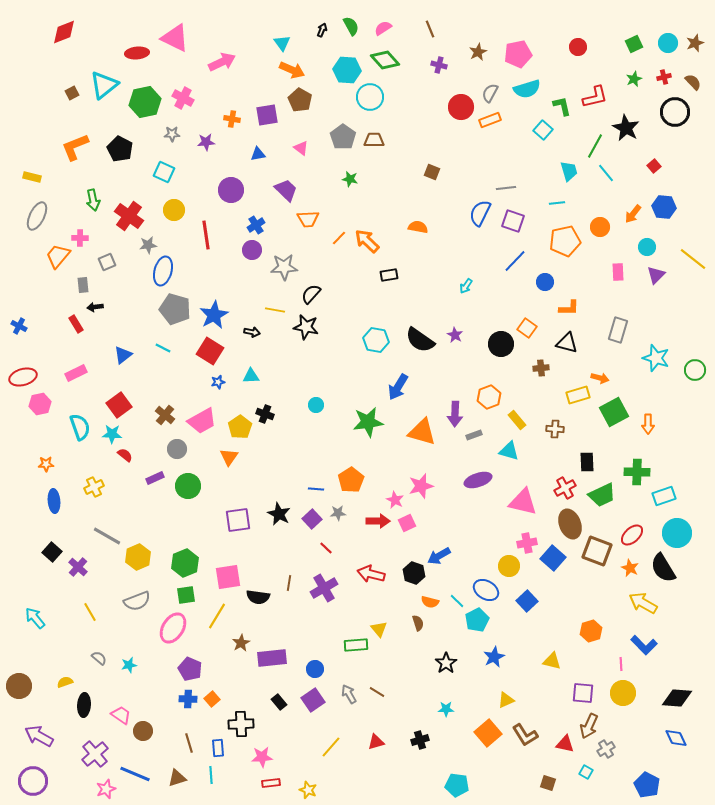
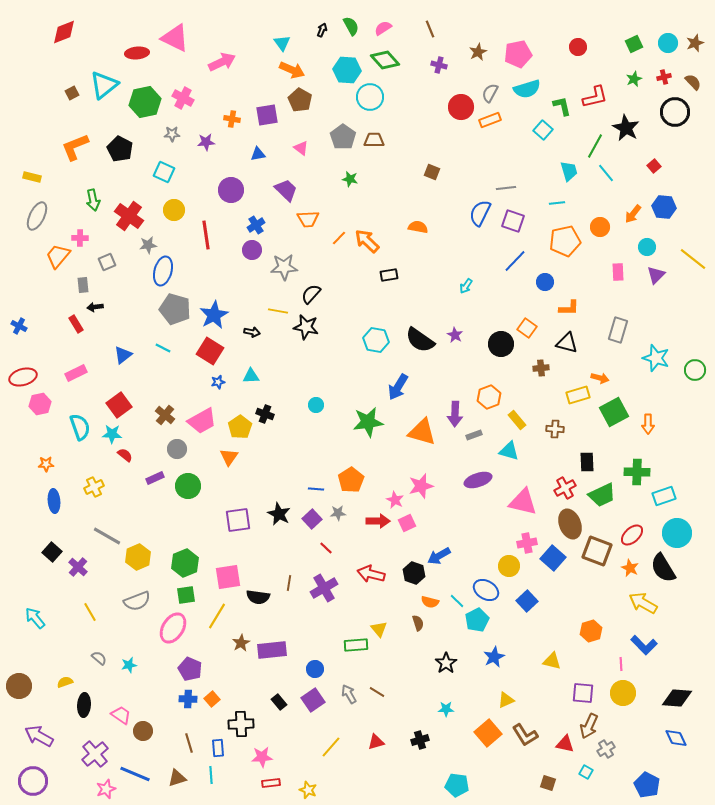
yellow line at (275, 310): moved 3 px right, 1 px down
purple rectangle at (272, 658): moved 8 px up
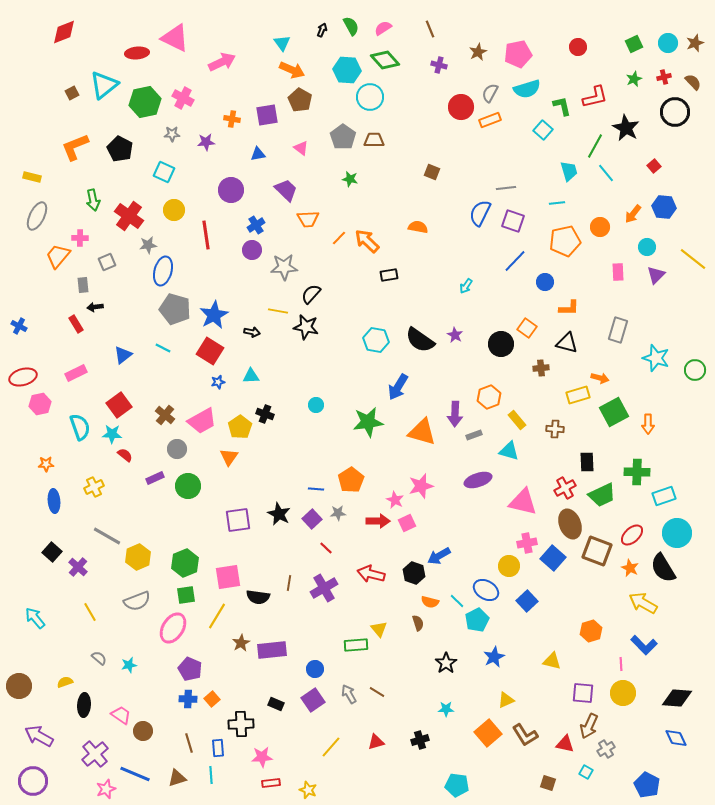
black rectangle at (279, 702): moved 3 px left, 2 px down; rotated 28 degrees counterclockwise
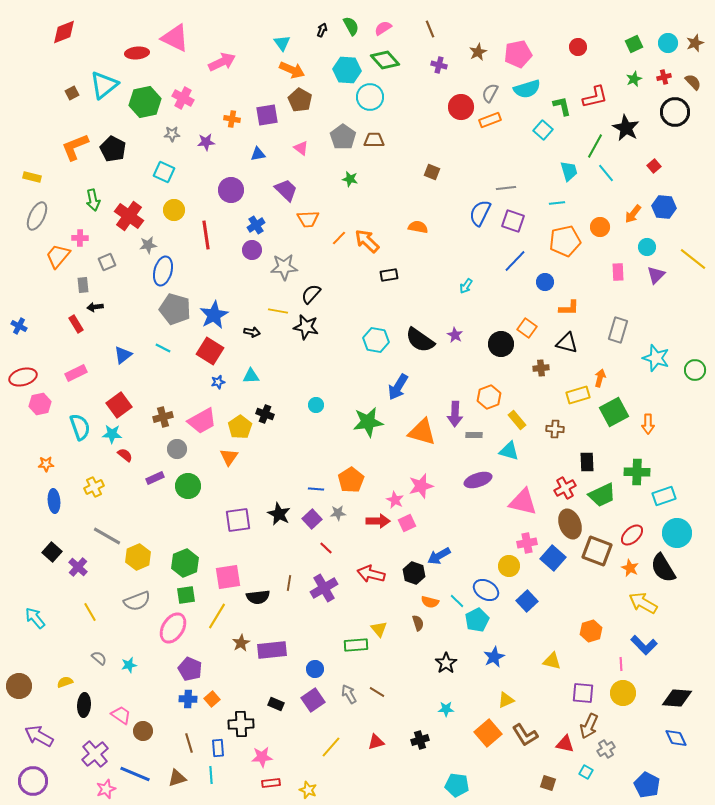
black pentagon at (120, 149): moved 7 px left
orange arrow at (600, 378): rotated 90 degrees counterclockwise
brown cross at (165, 415): moved 2 px left, 2 px down; rotated 36 degrees clockwise
gray rectangle at (474, 435): rotated 21 degrees clockwise
black semicircle at (258, 597): rotated 15 degrees counterclockwise
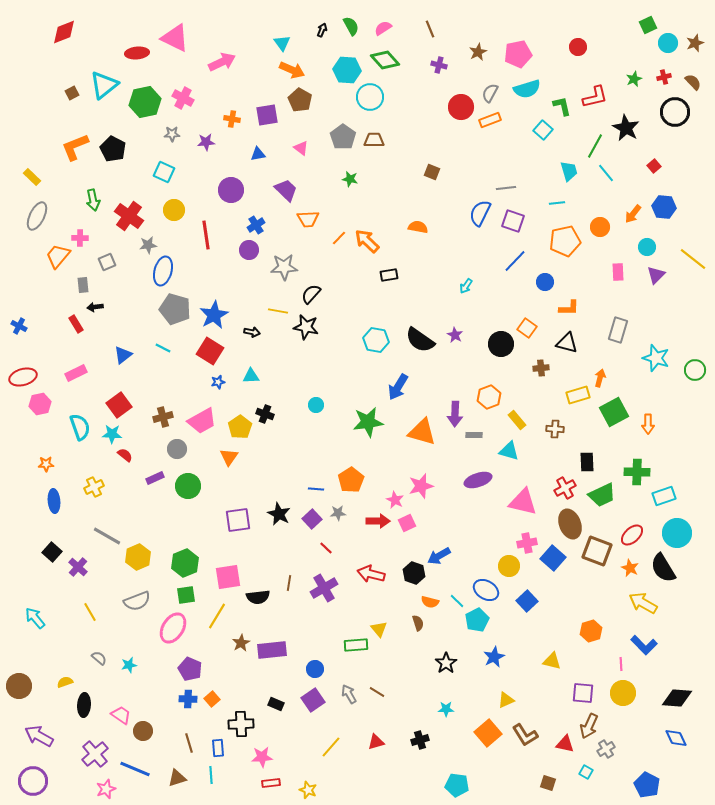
green square at (634, 44): moved 14 px right, 19 px up
yellow rectangle at (32, 177): rotated 30 degrees clockwise
purple circle at (252, 250): moved 3 px left
blue line at (135, 774): moved 5 px up
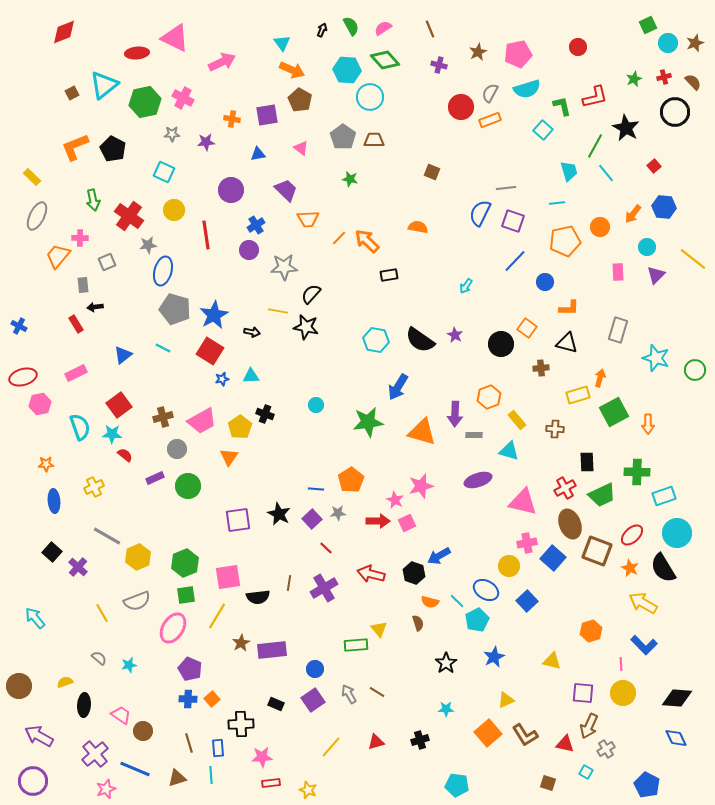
blue star at (218, 382): moved 4 px right, 3 px up
yellow line at (90, 612): moved 12 px right, 1 px down
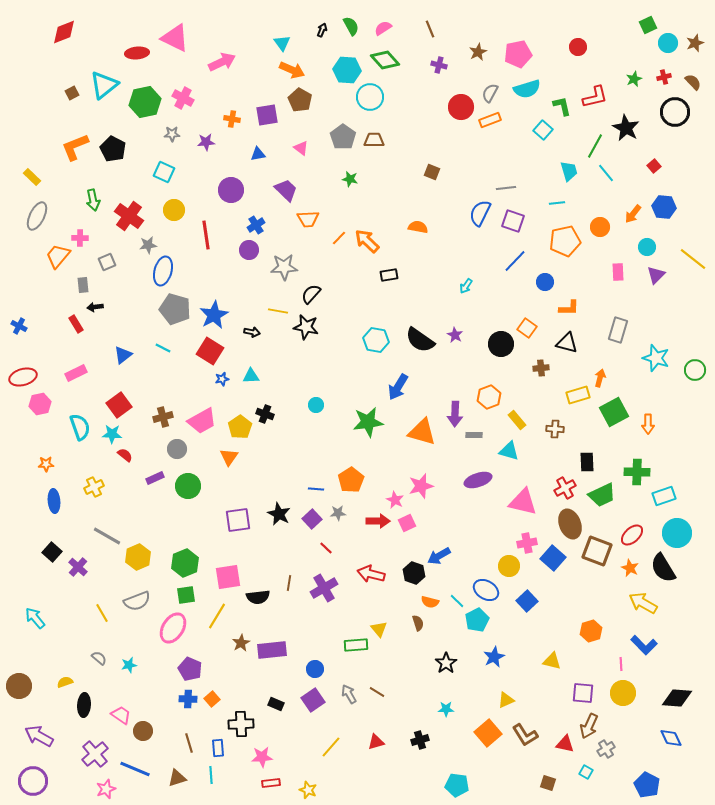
blue diamond at (676, 738): moved 5 px left
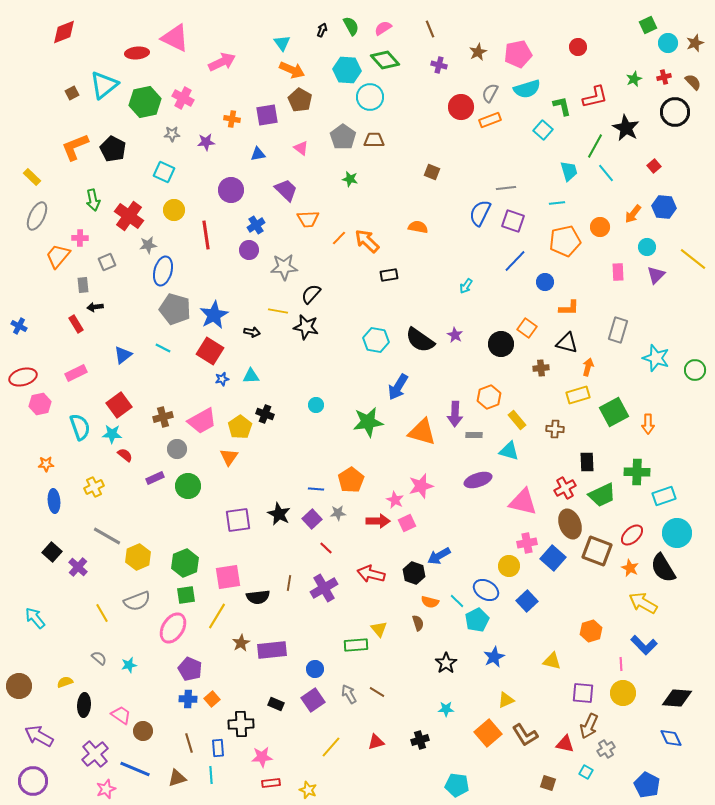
orange arrow at (600, 378): moved 12 px left, 11 px up
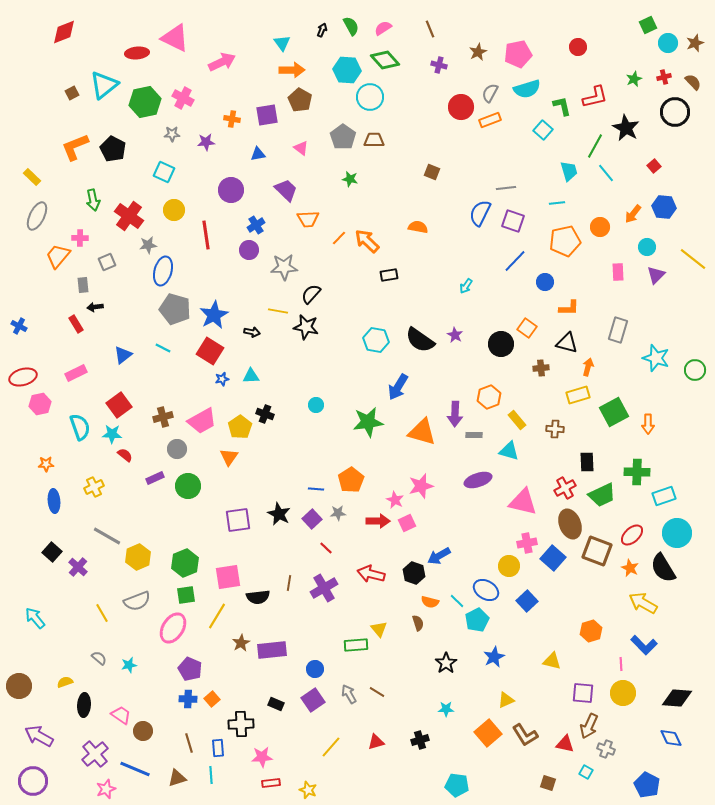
orange arrow at (292, 70): rotated 25 degrees counterclockwise
gray cross at (606, 749): rotated 36 degrees counterclockwise
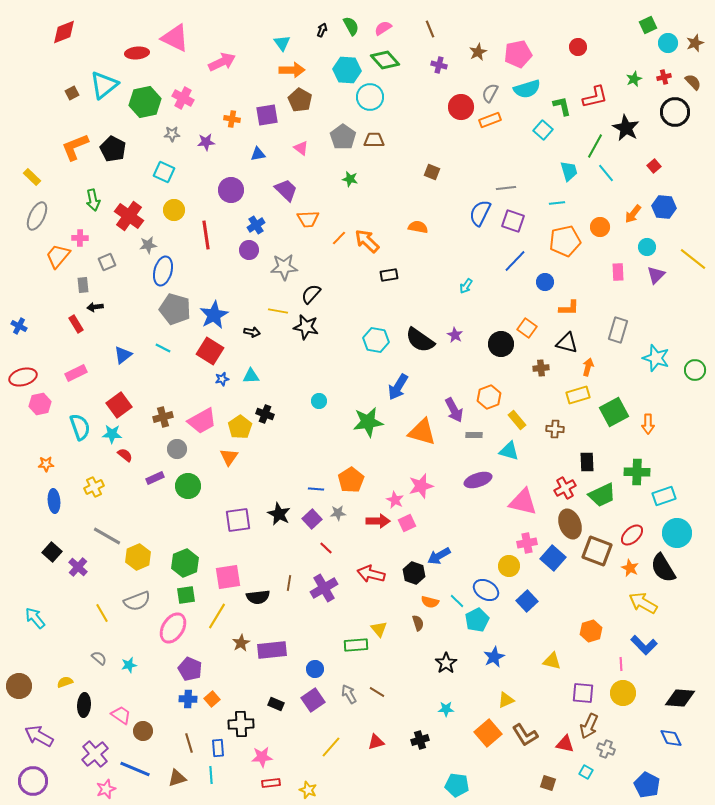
cyan circle at (316, 405): moved 3 px right, 4 px up
purple arrow at (455, 414): moved 1 px left, 4 px up; rotated 30 degrees counterclockwise
black diamond at (677, 698): moved 3 px right
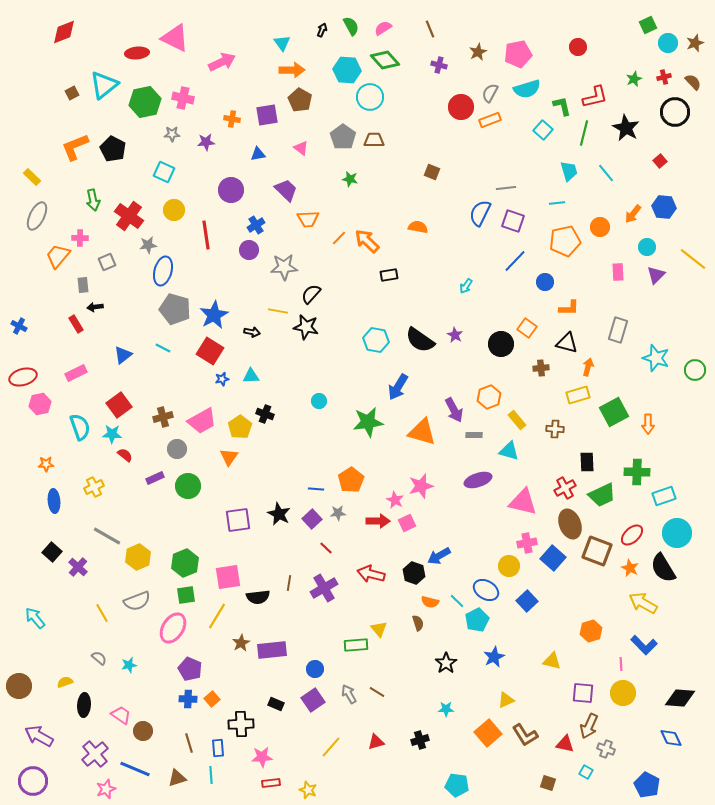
pink cross at (183, 98): rotated 15 degrees counterclockwise
green line at (595, 146): moved 11 px left, 13 px up; rotated 15 degrees counterclockwise
red square at (654, 166): moved 6 px right, 5 px up
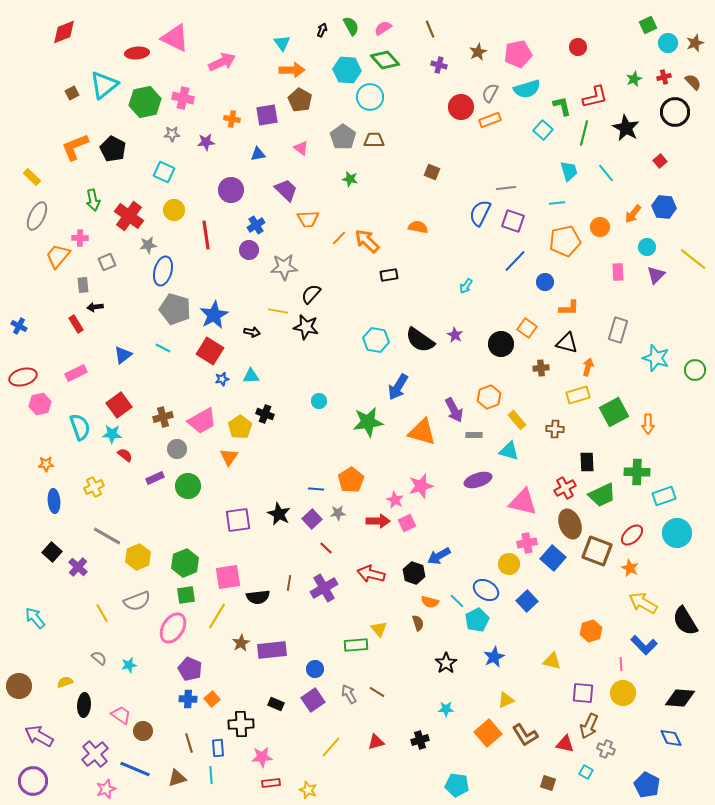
yellow circle at (509, 566): moved 2 px up
black semicircle at (663, 568): moved 22 px right, 53 px down
